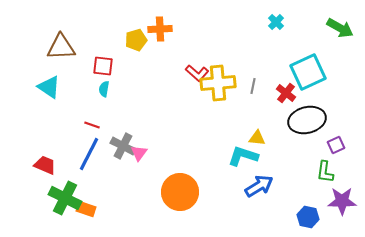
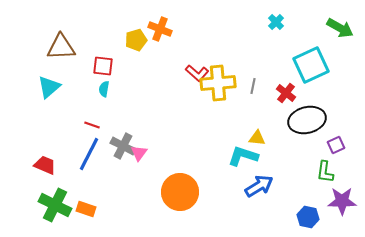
orange cross: rotated 25 degrees clockwise
cyan square: moved 3 px right, 7 px up
cyan triangle: rotated 45 degrees clockwise
green cross: moved 10 px left, 7 px down
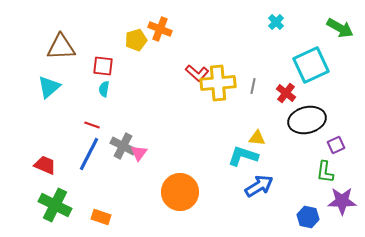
orange rectangle: moved 15 px right, 8 px down
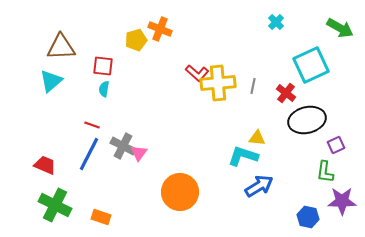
cyan triangle: moved 2 px right, 6 px up
